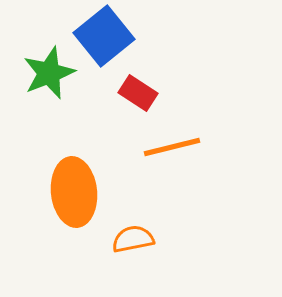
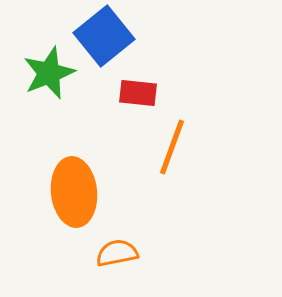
red rectangle: rotated 27 degrees counterclockwise
orange line: rotated 56 degrees counterclockwise
orange semicircle: moved 16 px left, 14 px down
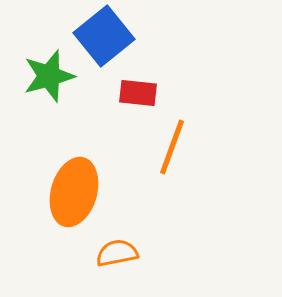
green star: moved 3 px down; rotated 6 degrees clockwise
orange ellipse: rotated 22 degrees clockwise
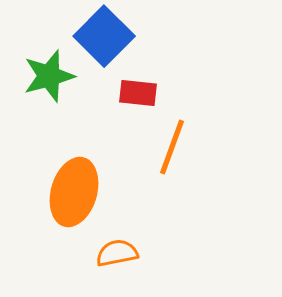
blue square: rotated 6 degrees counterclockwise
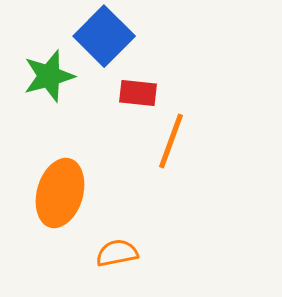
orange line: moved 1 px left, 6 px up
orange ellipse: moved 14 px left, 1 px down
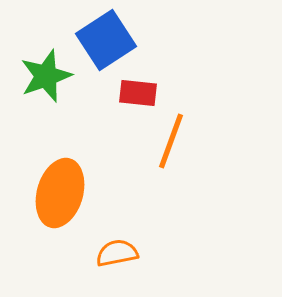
blue square: moved 2 px right, 4 px down; rotated 12 degrees clockwise
green star: moved 3 px left; rotated 4 degrees counterclockwise
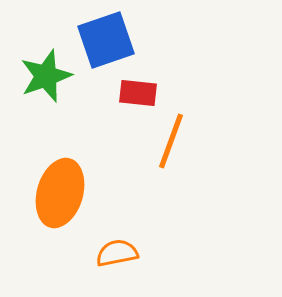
blue square: rotated 14 degrees clockwise
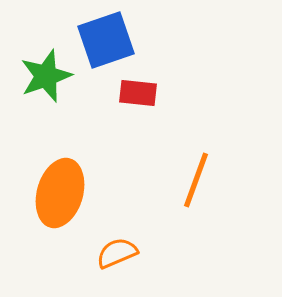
orange line: moved 25 px right, 39 px down
orange semicircle: rotated 12 degrees counterclockwise
